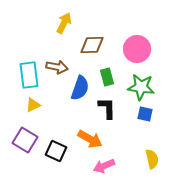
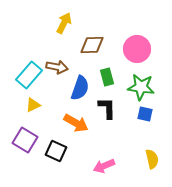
cyan rectangle: rotated 48 degrees clockwise
orange arrow: moved 14 px left, 16 px up
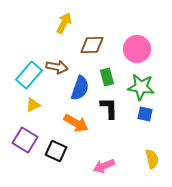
black L-shape: moved 2 px right
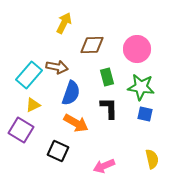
blue semicircle: moved 9 px left, 5 px down
purple square: moved 4 px left, 10 px up
black square: moved 2 px right
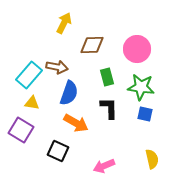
blue semicircle: moved 2 px left
yellow triangle: moved 1 px left, 2 px up; rotated 35 degrees clockwise
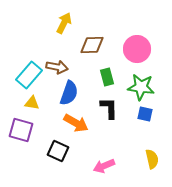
purple square: rotated 15 degrees counterclockwise
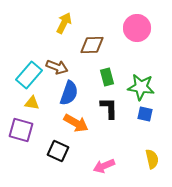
pink circle: moved 21 px up
brown arrow: rotated 10 degrees clockwise
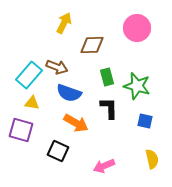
green star: moved 4 px left, 1 px up; rotated 8 degrees clockwise
blue semicircle: rotated 90 degrees clockwise
blue square: moved 7 px down
